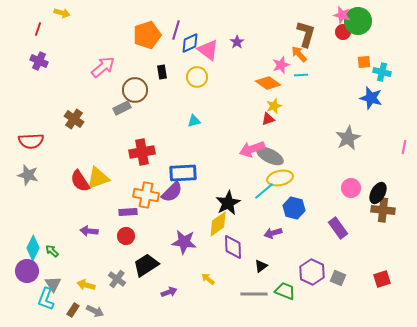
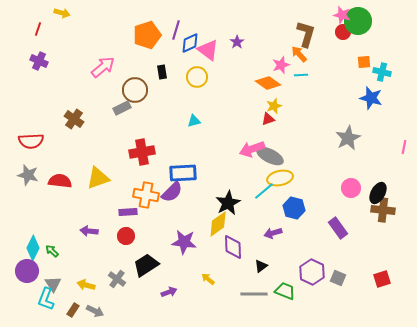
red semicircle at (80, 181): moved 20 px left; rotated 130 degrees clockwise
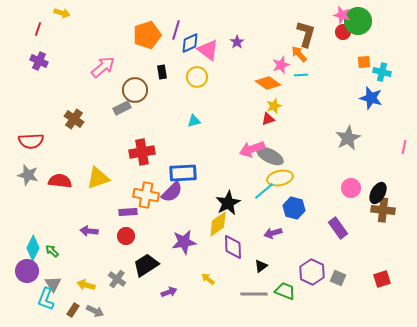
purple star at (184, 242): rotated 15 degrees counterclockwise
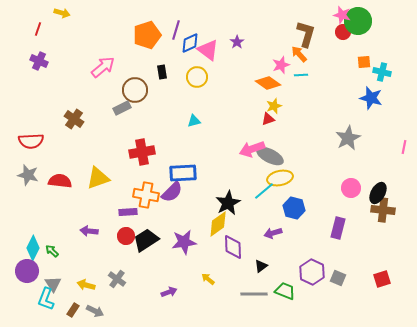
purple rectangle at (338, 228): rotated 50 degrees clockwise
black trapezoid at (146, 265): moved 25 px up
